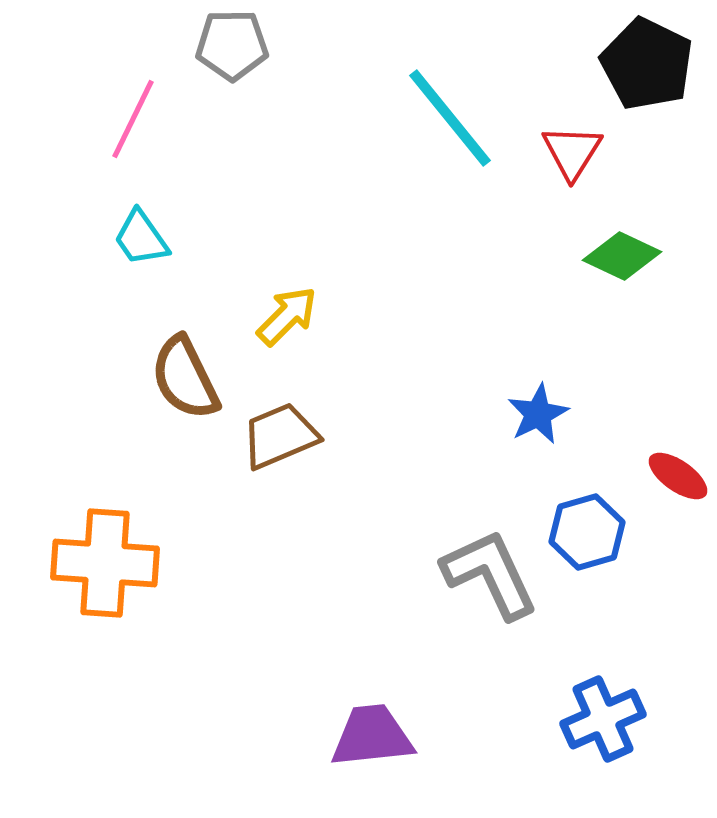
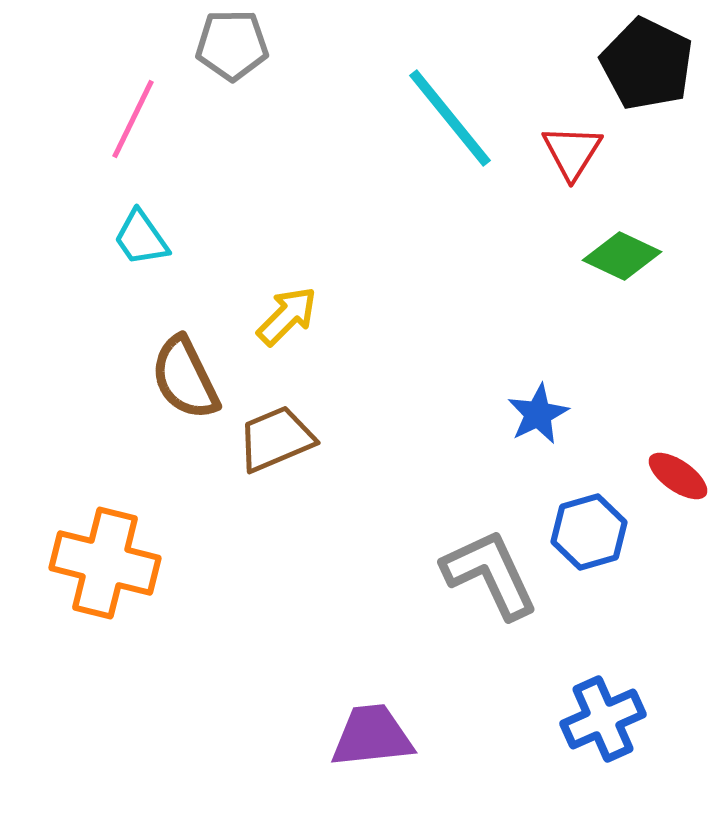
brown trapezoid: moved 4 px left, 3 px down
blue hexagon: moved 2 px right
orange cross: rotated 10 degrees clockwise
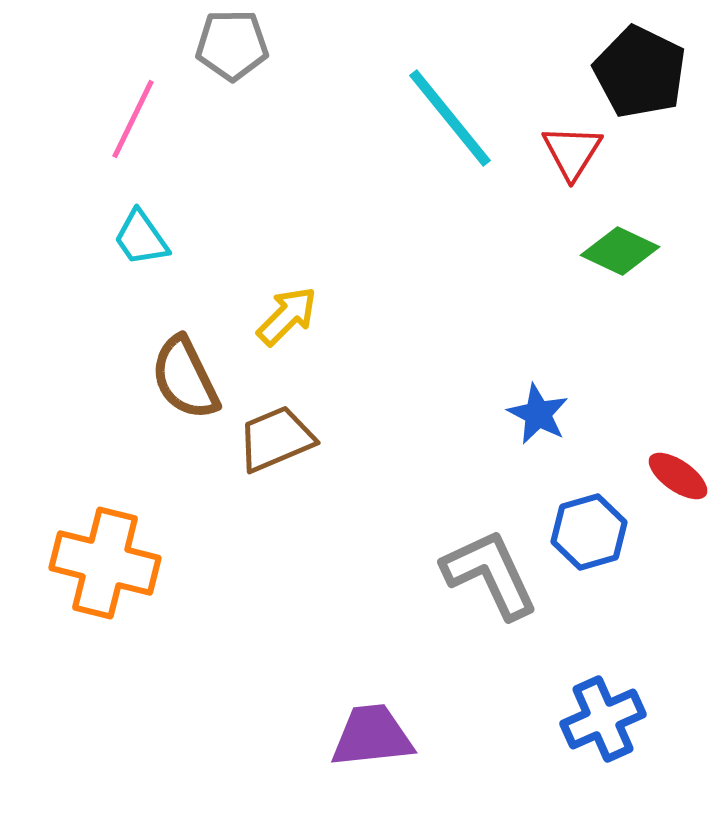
black pentagon: moved 7 px left, 8 px down
green diamond: moved 2 px left, 5 px up
blue star: rotated 18 degrees counterclockwise
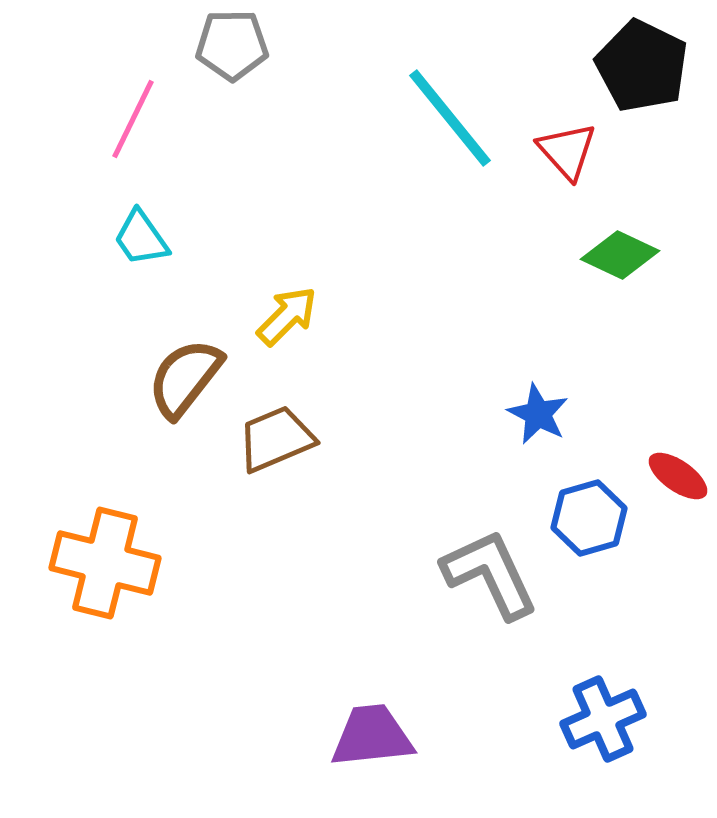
black pentagon: moved 2 px right, 6 px up
red triangle: moved 5 px left, 1 px up; rotated 14 degrees counterclockwise
green diamond: moved 4 px down
brown semicircle: rotated 64 degrees clockwise
blue hexagon: moved 14 px up
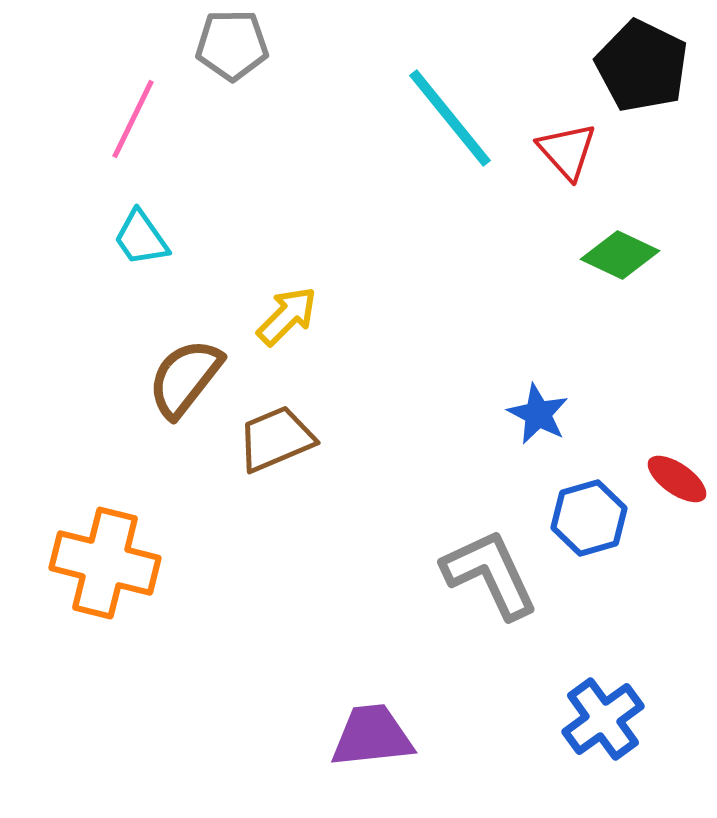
red ellipse: moved 1 px left, 3 px down
blue cross: rotated 12 degrees counterclockwise
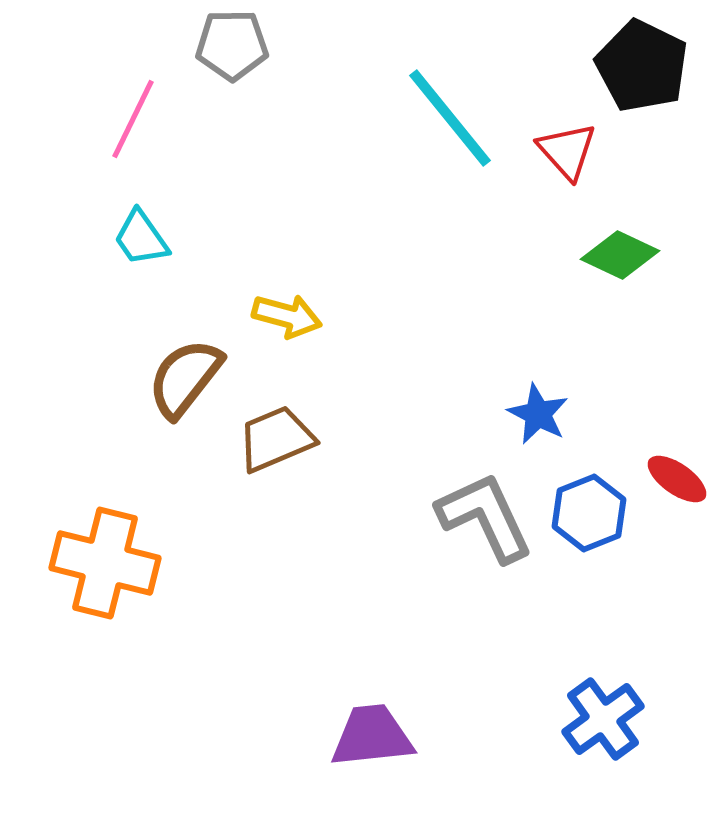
yellow arrow: rotated 60 degrees clockwise
blue hexagon: moved 5 px up; rotated 6 degrees counterclockwise
gray L-shape: moved 5 px left, 57 px up
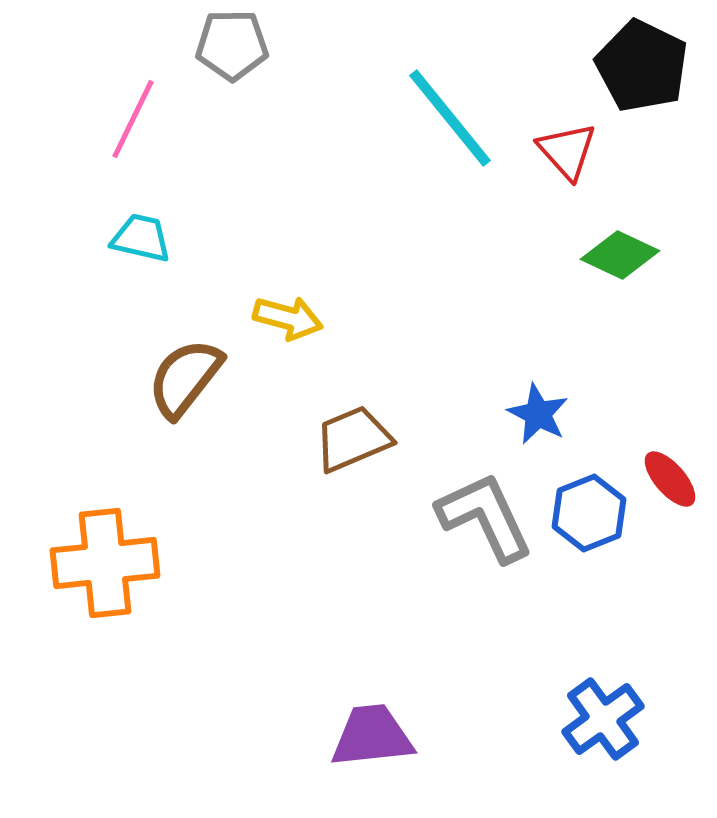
cyan trapezoid: rotated 138 degrees clockwise
yellow arrow: moved 1 px right, 2 px down
brown trapezoid: moved 77 px right
red ellipse: moved 7 px left; rotated 14 degrees clockwise
orange cross: rotated 20 degrees counterclockwise
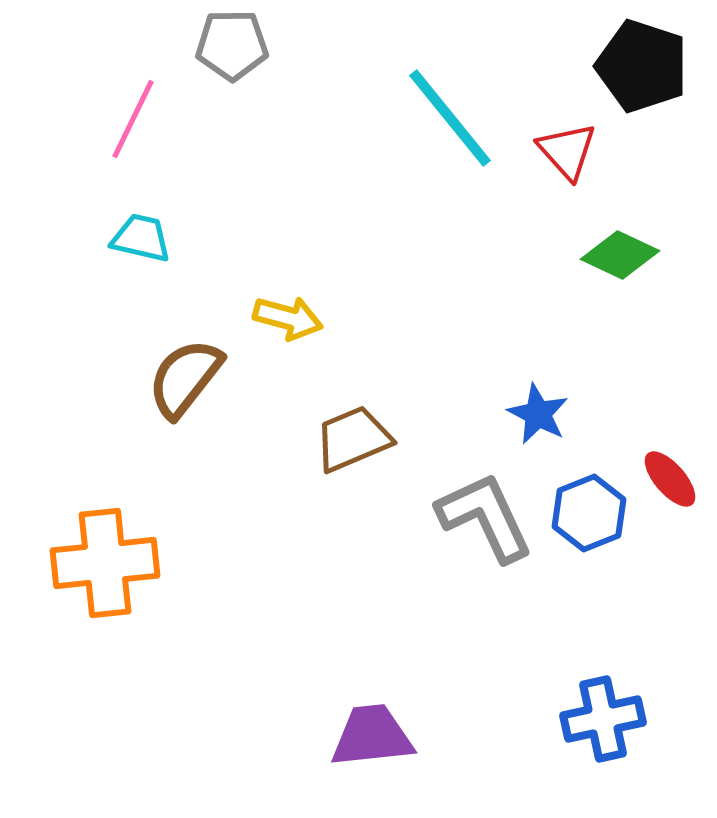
black pentagon: rotated 8 degrees counterclockwise
blue cross: rotated 24 degrees clockwise
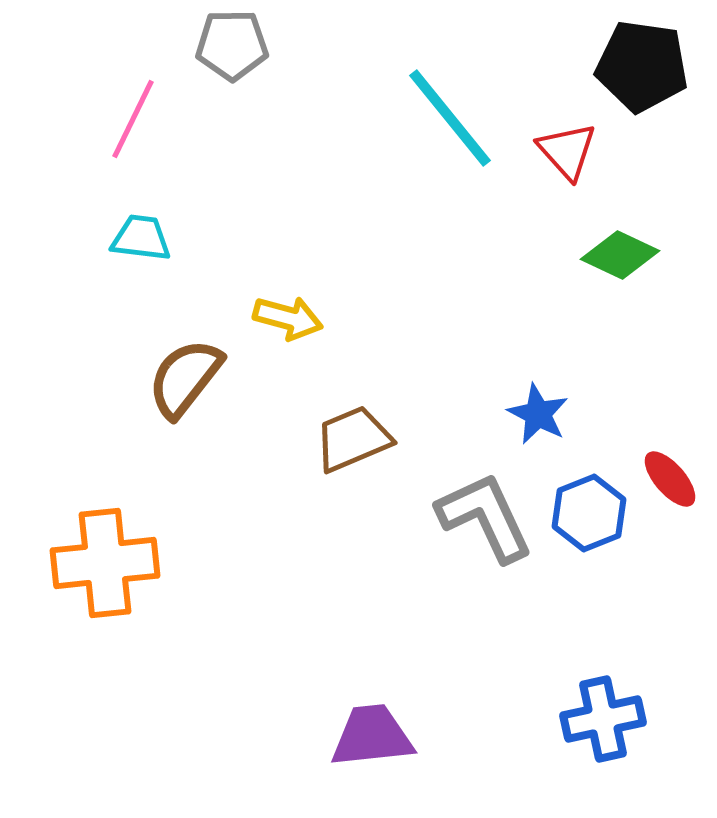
black pentagon: rotated 10 degrees counterclockwise
cyan trapezoid: rotated 6 degrees counterclockwise
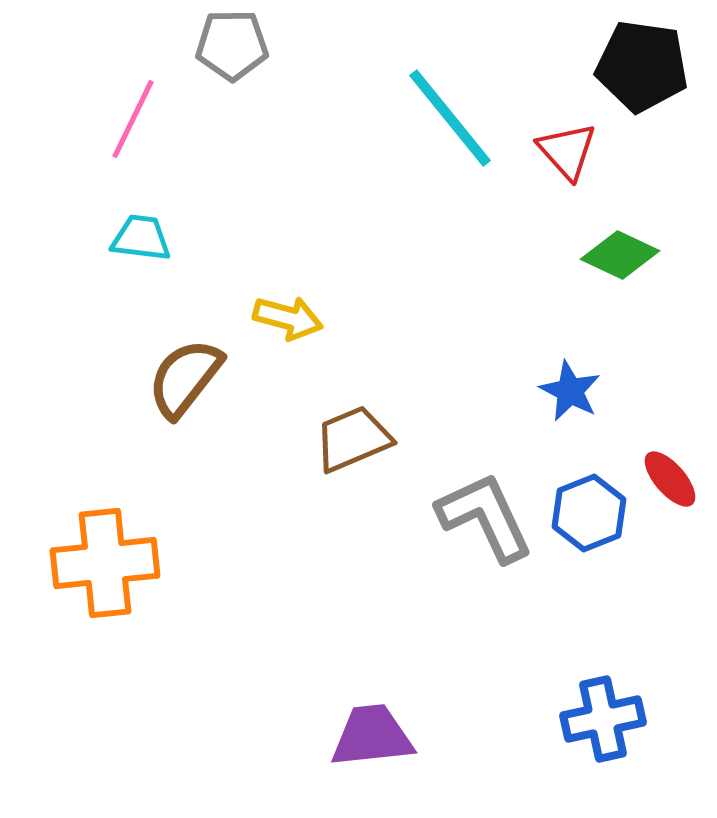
blue star: moved 32 px right, 23 px up
